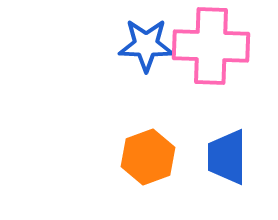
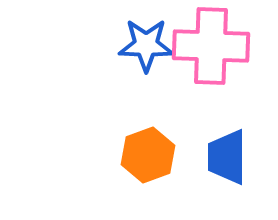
orange hexagon: moved 2 px up
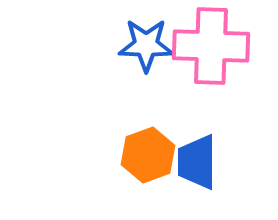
blue trapezoid: moved 30 px left, 5 px down
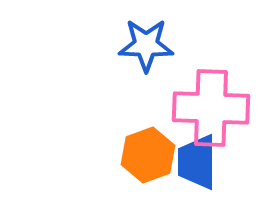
pink cross: moved 62 px down
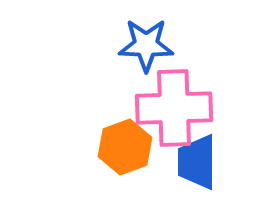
pink cross: moved 37 px left; rotated 4 degrees counterclockwise
orange hexagon: moved 23 px left, 8 px up
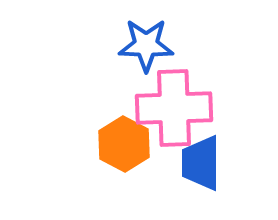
orange hexagon: moved 1 px left, 3 px up; rotated 12 degrees counterclockwise
blue trapezoid: moved 4 px right, 1 px down
